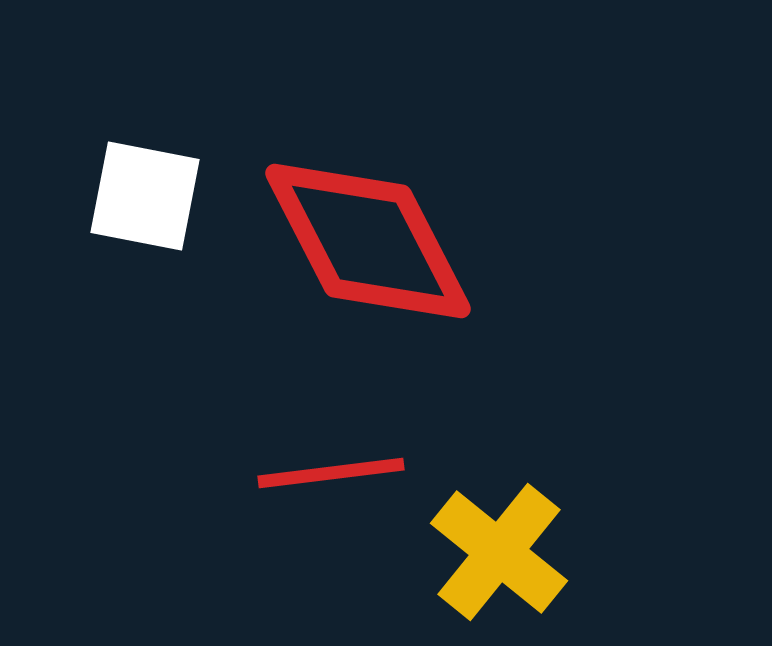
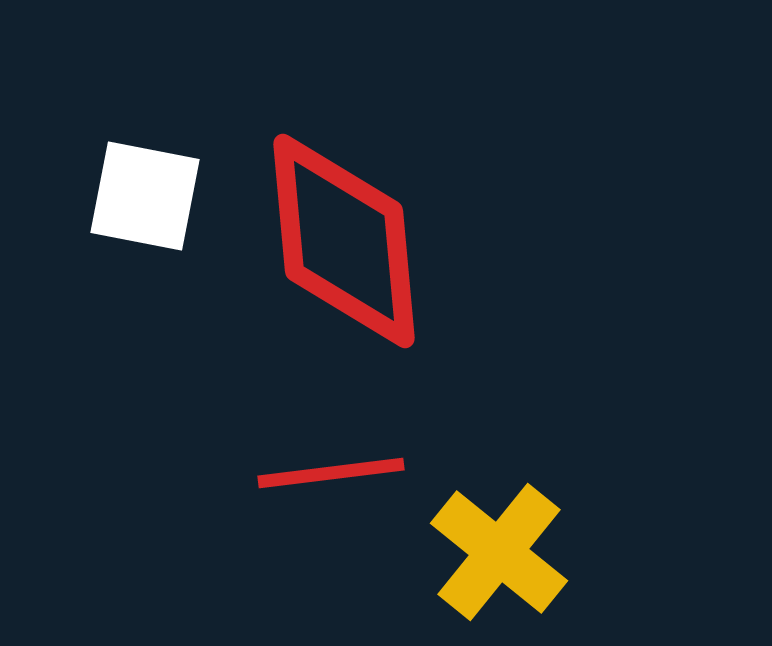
red diamond: moved 24 px left; rotated 22 degrees clockwise
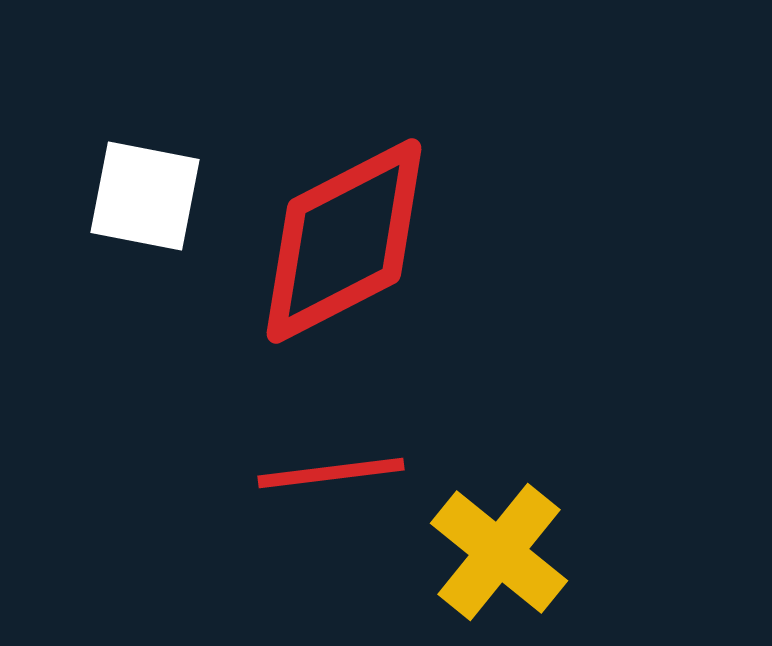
red diamond: rotated 68 degrees clockwise
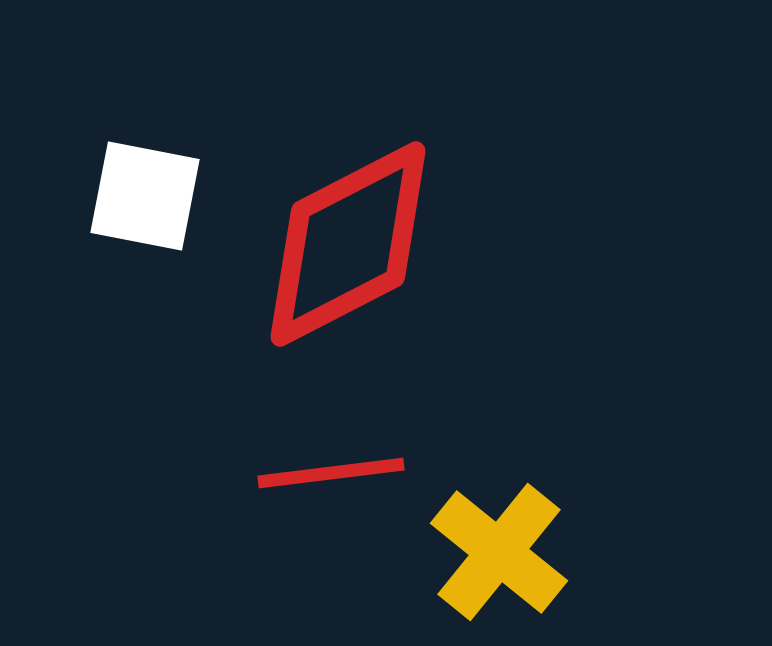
red diamond: moved 4 px right, 3 px down
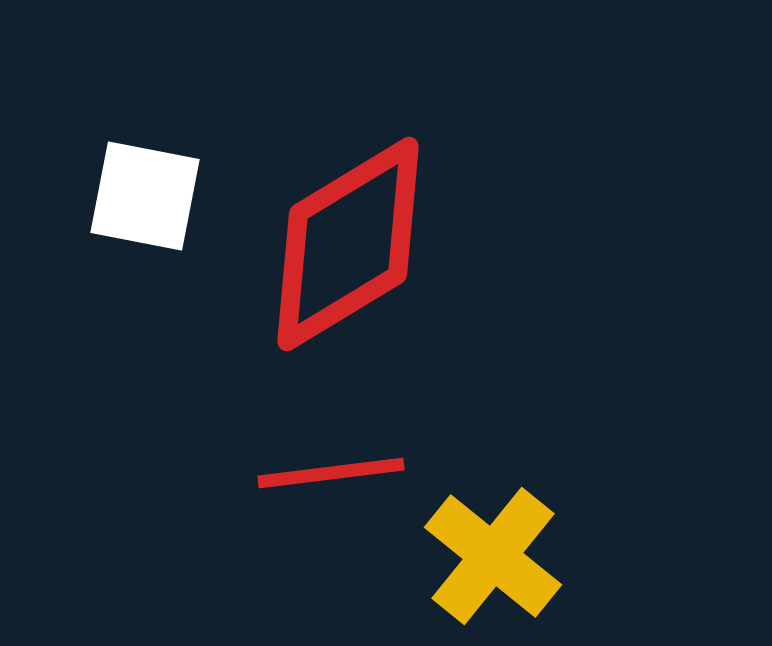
red diamond: rotated 4 degrees counterclockwise
yellow cross: moved 6 px left, 4 px down
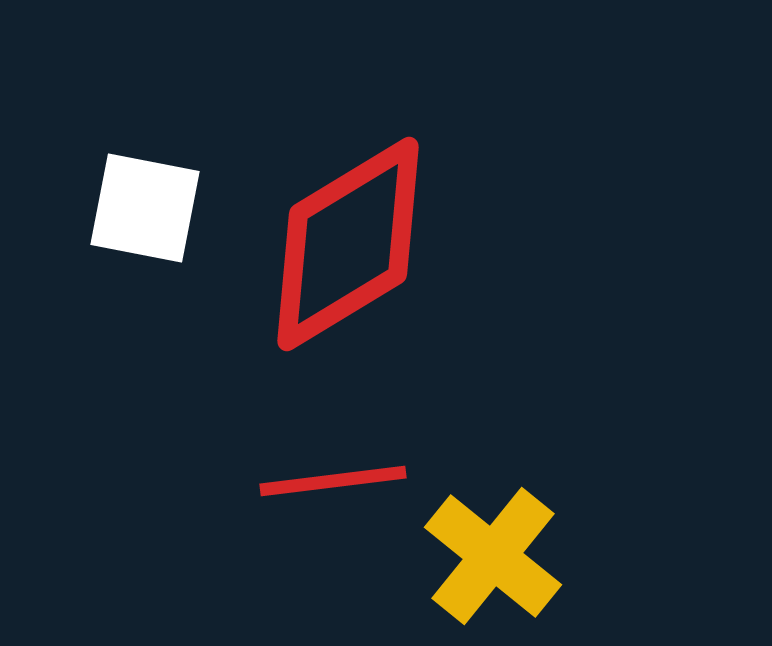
white square: moved 12 px down
red line: moved 2 px right, 8 px down
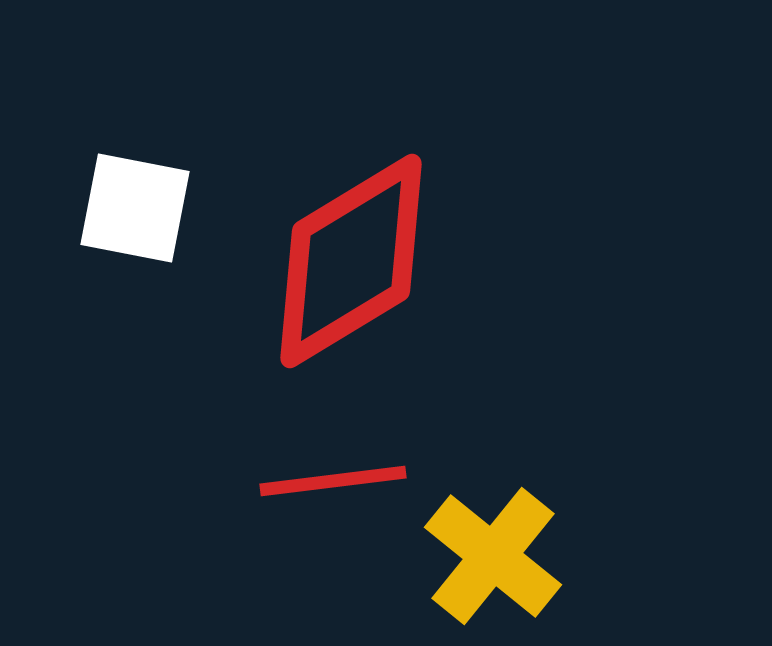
white square: moved 10 px left
red diamond: moved 3 px right, 17 px down
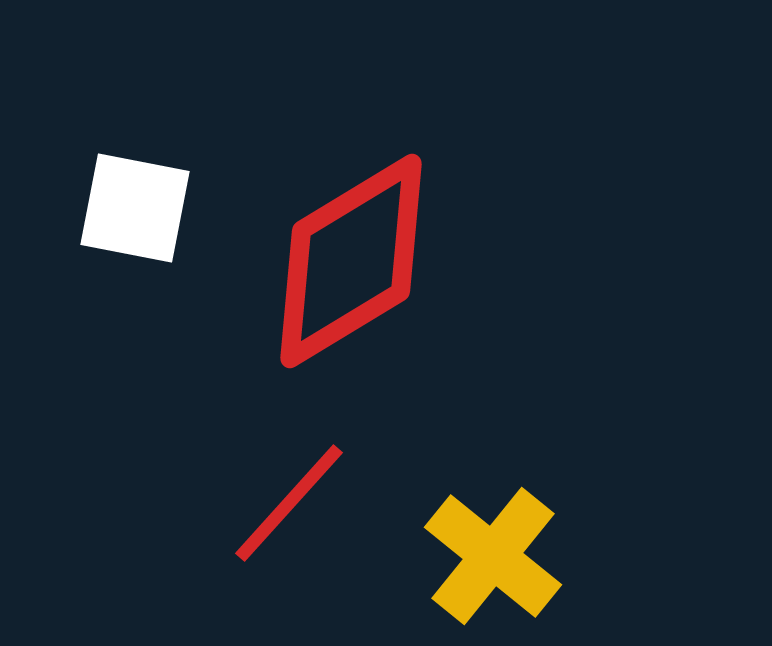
red line: moved 44 px left, 22 px down; rotated 41 degrees counterclockwise
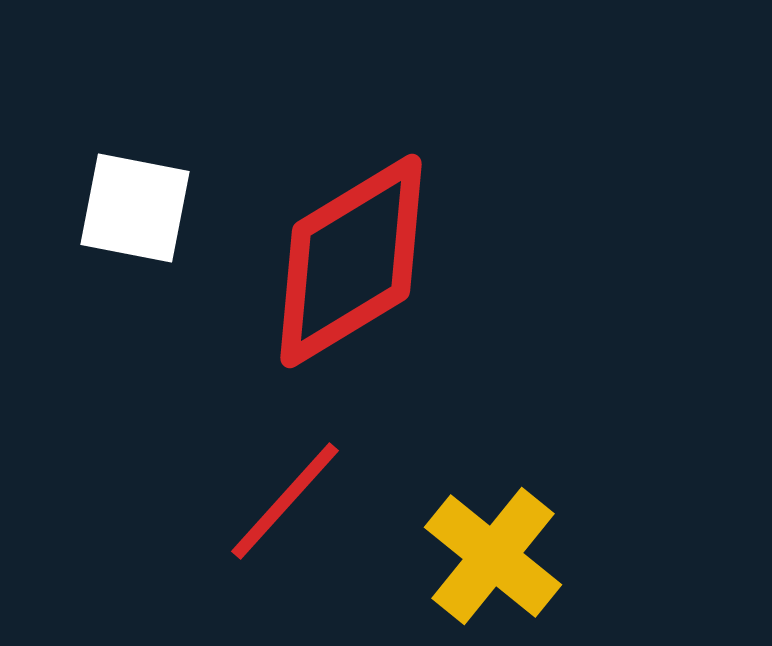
red line: moved 4 px left, 2 px up
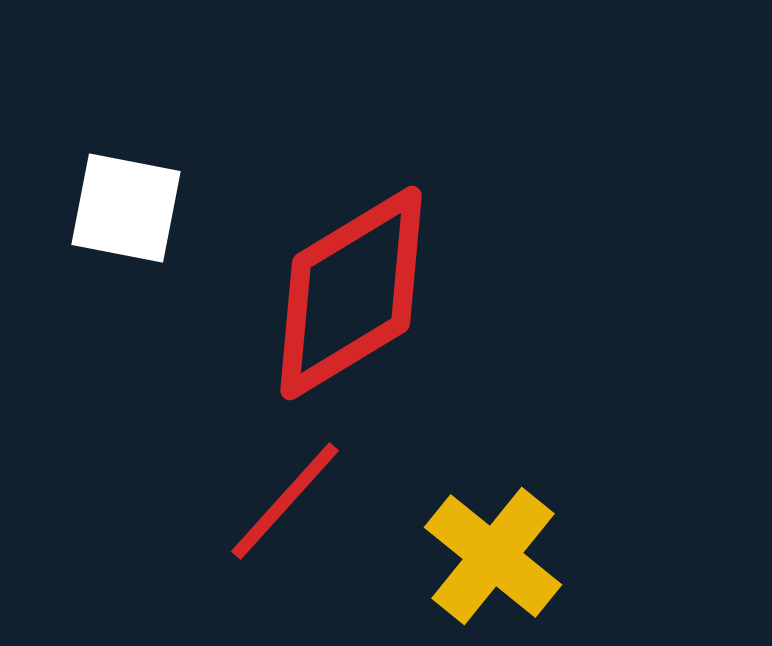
white square: moved 9 px left
red diamond: moved 32 px down
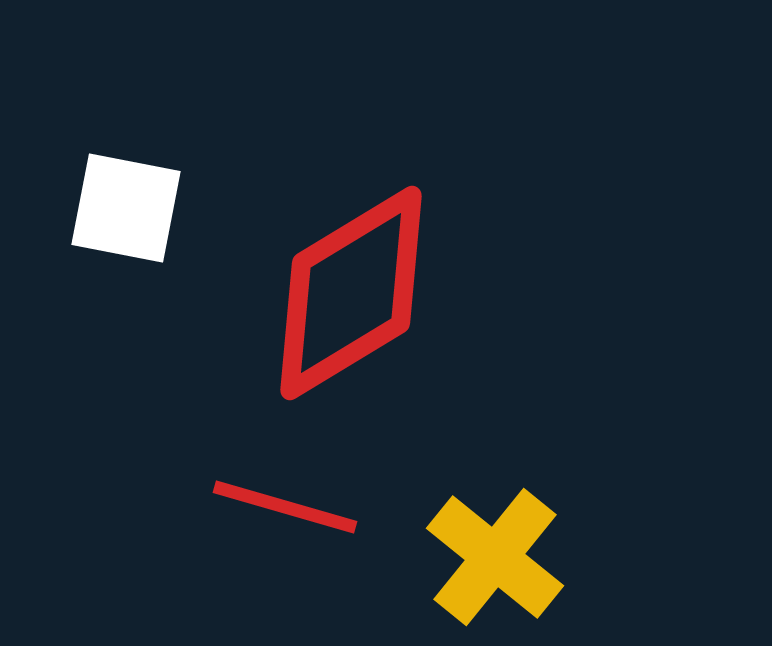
red line: moved 6 px down; rotated 64 degrees clockwise
yellow cross: moved 2 px right, 1 px down
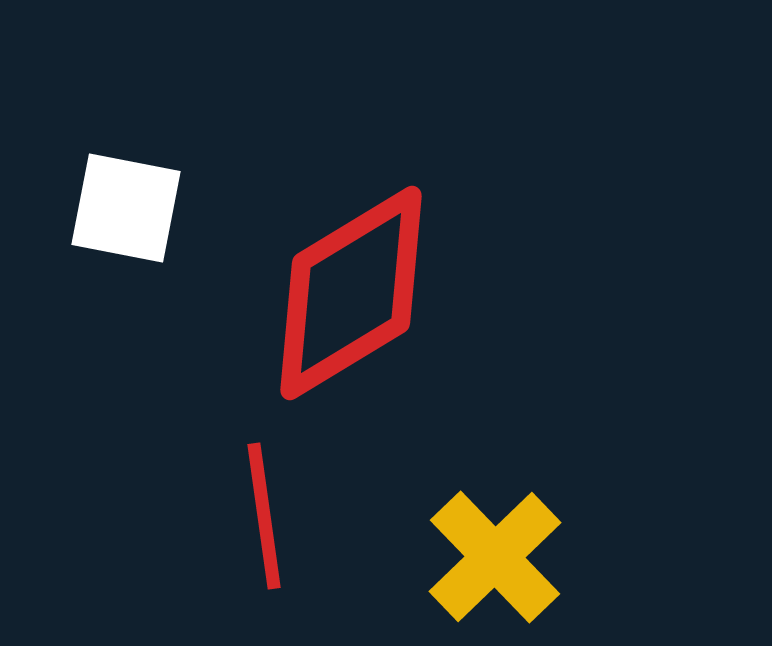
red line: moved 21 px left, 9 px down; rotated 66 degrees clockwise
yellow cross: rotated 7 degrees clockwise
